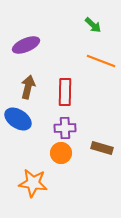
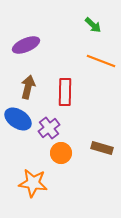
purple cross: moved 16 px left; rotated 35 degrees counterclockwise
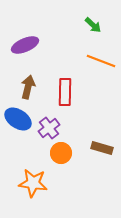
purple ellipse: moved 1 px left
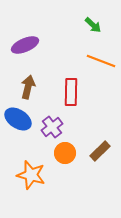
red rectangle: moved 6 px right
purple cross: moved 3 px right, 1 px up
brown rectangle: moved 2 px left, 3 px down; rotated 60 degrees counterclockwise
orange circle: moved 4 px right
orange star: moved 2 px left, 8 px up; rotated 8 degrees clockwise
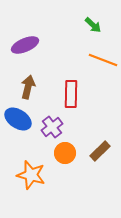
orange line: moved 2 px right, 1 px up
red rectangle: moved 2 px down
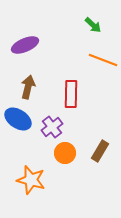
brown rectangle: rotated 15 degrees counterclockwise
orange star: moved 5 px down
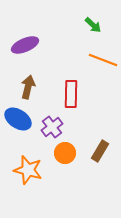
orange star: moved 3 px left, 10 px up
